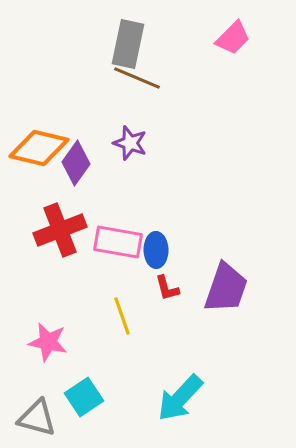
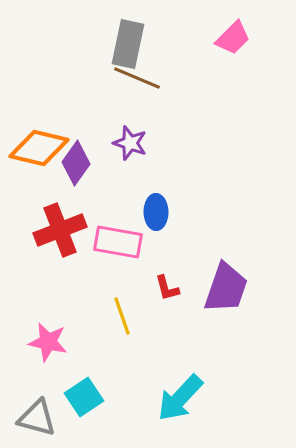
blue ellipse: moved 38 px up
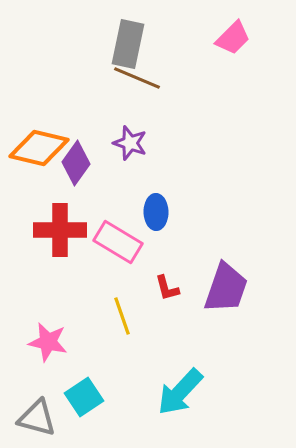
red cross: rotated 21 degrees clockwise
pink rectangle: rotated 21 degrees clockwise
cyan arrow: moved 6 px up
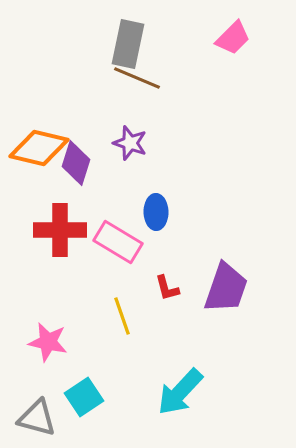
purple diamond: rotated 18 degrees counterclockwise
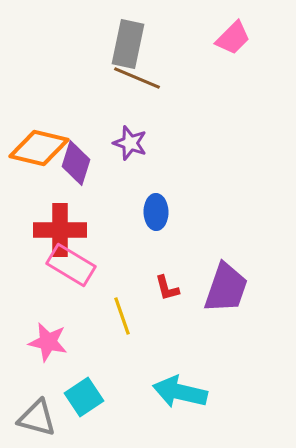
pink rectangle: moved 47 px left, 23 px down
cyan arrow: rotated 60 degrees clockwise
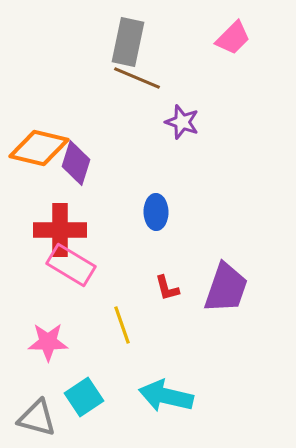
gray rectangle: moved 2 px up
purple star: moved 52 px right, 21 px up
yellow line: moved 9 px down
pink star: rotated 12 degrees counterclockwise
cyan arrow: moved 14 px left, 4 px down
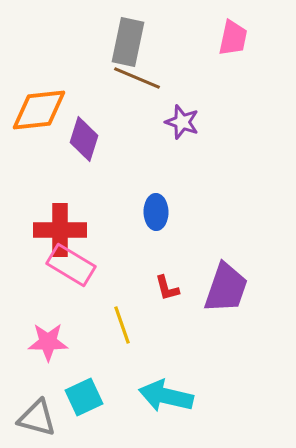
pink trapezoid: rotated 33 degrees counterclockwise
orange diamond: moved 38 px up; rotated 20 degrees counterclockwise
purple diamond: moved 8 px right, 24 px up
cyan square: rotated 9 degrees clockwise
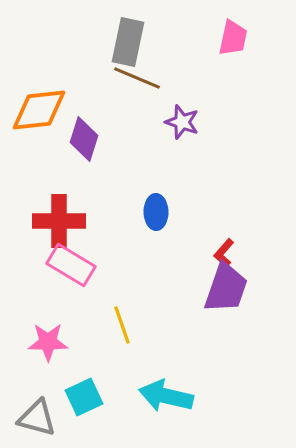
red cross: moved 1 px left, 9 px up
red L-shape: moved 57 px right, 35 px up; rotated 56 degrees clockwise
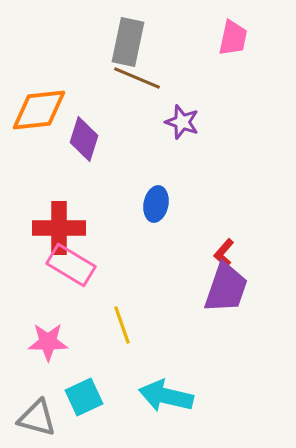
blue ellipse: moved 8 px up; rotated 12 degrees clockwise
red cross: moved 7 px down
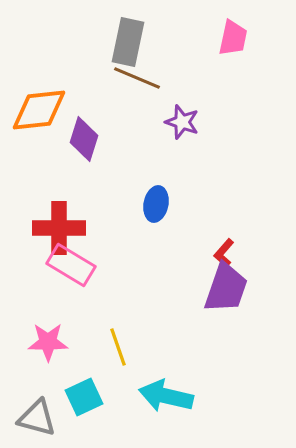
yellow line: moved 4 px left, 22 px down
